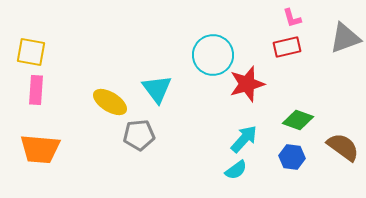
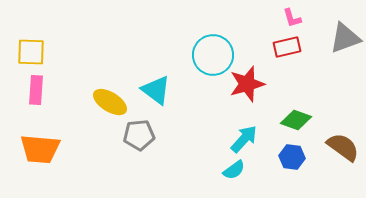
yellow square: rotated 8 degrees counterclockwise
cyan triangle: moved 1 px left, 1 px down; rotated 16 degrees counterclockwise
green diamond: moved 2 px left
cyan semicircle: moved 2 px left
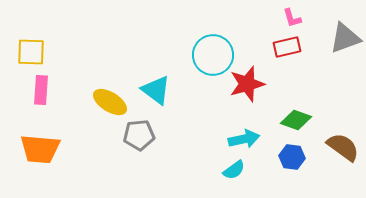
pink rectangle: moved 5 px right
cyan arrow: rotated 36 degrees clockwise
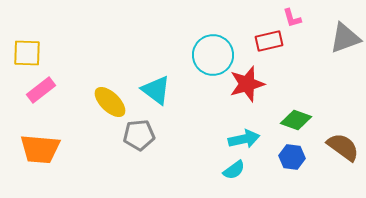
red rectangle: moved 18 px left, 6 px up
yellow square: moved 4 px left, 1 px down
pink rectangle: rotated 48 degrees clockwise
yellow ellipse: rotated 12 degrees clockwise
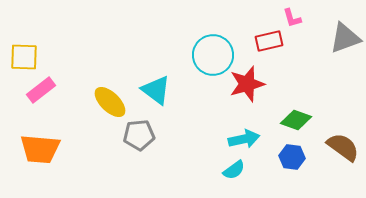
yellow square: moved 3 px left, 4 px down
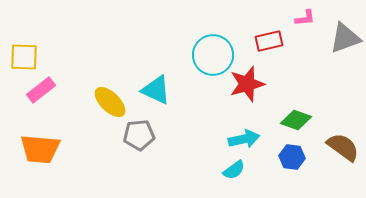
pink L-shape: moved 13 px right; rotated 80 degrees counterclockwise
cyan triangle: rotated 12 degrees counterclockwise
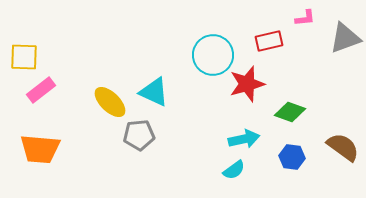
cyan triangle: moved 2 px left, 2 px down
green diamond: moved 6 px left, 8 px up
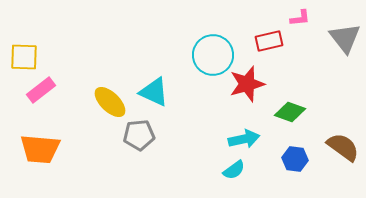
pink L-shape: moved 5 px left
gray triangle: rotated 48 degrees counterclockwise
blue hexagon: moved 3 px right, 2 px down
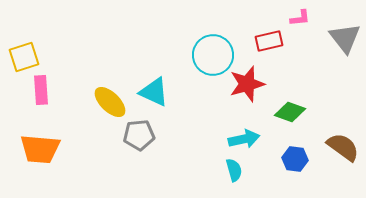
yellow square: rotated 20 degrees counterclockwise
pink rectangle: rotated 56 degrees counterclockwise
cyan semicircle: rotated 70 degrees counterclockwise
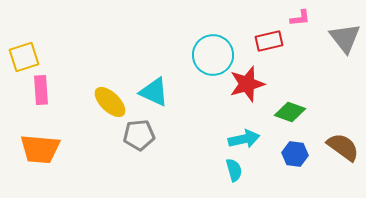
blue hexagon: moved 5 px up
